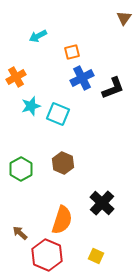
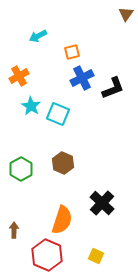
brown triangle: moved 2 px right, 4 px up
orange cross: moved 3 px right, 1 px up
cyan star: rotated 24 degrees counterclockwise
brown arrow: moved 6 px left, 3 px up; rotated 49 degrees clockwise
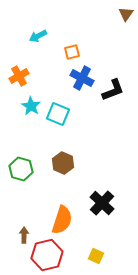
blue cross: rotated 35 degrees counterclockwise
black L-shape: moved 2 px down
green hexagon: rotated 15 degrees counterclockwise
brown arrow: moved 10 px right, 5 px down
red hexagon: rotated 24 degrees clockwise
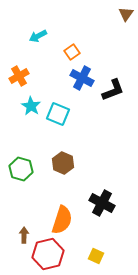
orange square: rotated 21 degrees counterclockwise
black cross: rotated 15 degrees counterclockwise
red hexagon: moved 1 px right, 1 px up
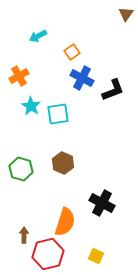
cyan square: rotated 30 degrees counterclockwise
orange semicircle: moved 3 px right, 2 px down
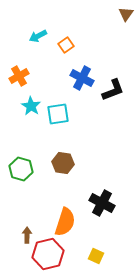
orange square: moved 6 px left, 7 px up
brown hexagon: rotated 15 degrees counterclockwise
brown arrow: moved 3 px right
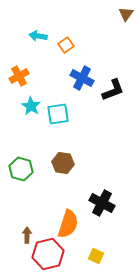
cyan arrow: rotated 36 degrees clockwise
orange semicircle: moved 3 px right, 2 px down
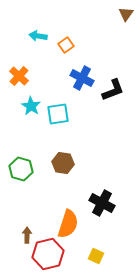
orange cross: rotated 18 degrees counterclockwise
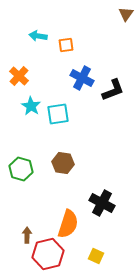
orange square: rotated 28 degrees clockwise
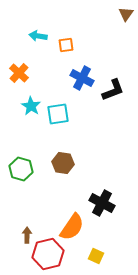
orange cross: moved 3 px up
orange semicircle: moved 4 px right, 3 px down; rotated 16 degrees clockwise
